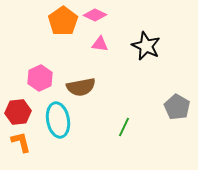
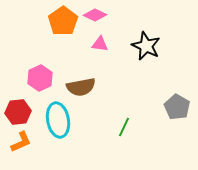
orange L-shape: rotated 80 degrees clockwise
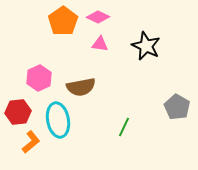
pink diamond: moved 3 px right, 2 px down
pink hexagon: moved 1 px left
orange L-shape: moved 10 px right; rotated 15 degrees counterclockwise
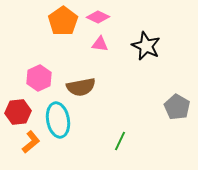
green line: moved 4 px left, 14 px down
